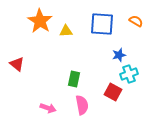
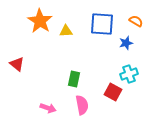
blue star: moved 7 px right, 12 px up
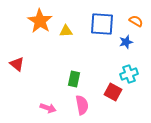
blue star: moved 1 px up
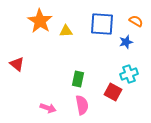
green rectangle: moved 4 px right
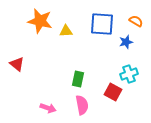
orange star: rotated 20 degrees counterclockwise
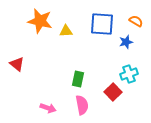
red square: rotated 18 degrees clockwise
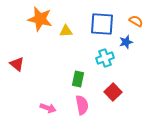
orange star: moved 2 px up
cyan cross: moved 24 px left, 16 px up
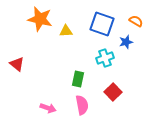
blue square: rotated 15 degrees clockwise
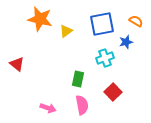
blue square: rotated 30 degrees counterclockwise
yellow triangle: rotated 32 degrees counterclockwise
